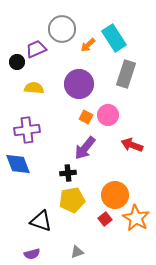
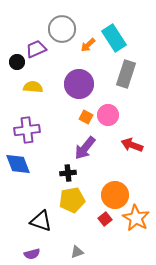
yellow semicircle: moved 1 px left, 1 px up
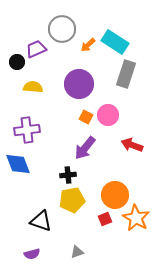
cyan rectangle: moved 1 px right, 4 px down; rotated 24 degrees counterclockwise
black cross: moved 2 px down
red square: rotated 16 degrees clockwise
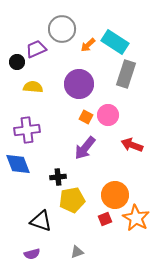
black cross: moved 10 px left, 2 px down
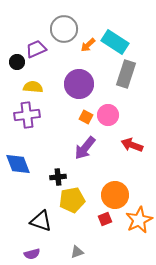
gray circle: moved 2 px right
purple cross: moved 15 px up
orange star: moved 3 px right, 2 px down; rotated 16 degrees clockwise
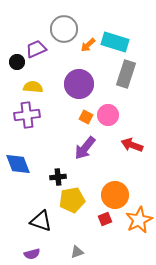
cyan rectangle: rotated 16 degrees counterclockwise
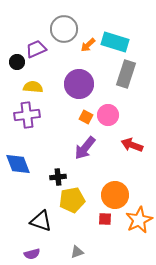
red square: rotated 24 degrees clockwise
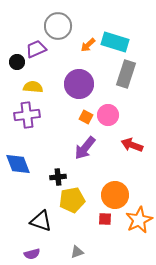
gray circle: moved 6 px left, 3 px up
